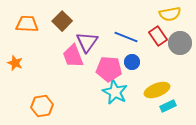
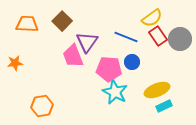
yellow semicircle: moved 18 px left, 4 px down; rotated 25 degrees counterclockwise
gray circle: moved 4 px up
orange star: rotated 28 degrees counterclockwise
cyan rectangle: moved 4 px left
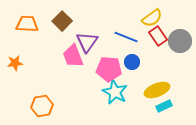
gray circle: moved 2 px down
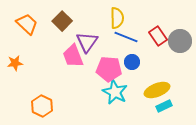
yellow semicircle: moved 35 px left; rotated 55 degrees counterclockwise
orange trapezoid: rotated 40 degrees clockwise
orange hexagon: rotated 25 degrees counterclockwise
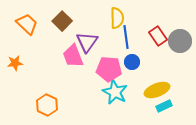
blue line: rotated 60 degrees clockwise
orange hexagon: moved 5 px right, 1 px up
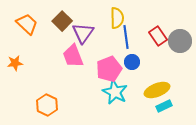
purple triangle: moved 4 px left, 9 px up
pink pentagon: rotated 25 degrees counterclockwise
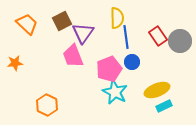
brown square: rotated 18 degrees clockwise
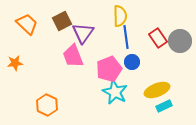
yellow semicircle: moved 3 px right, 2 px up
red rectangle: moved 2 px down
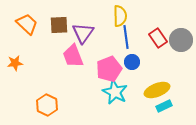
brown square: moved 3 px left, 4 px down; rotated 24 degrees clockwise
gray circle: moved 1 px right, 1 px up
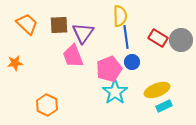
red rectangle: rotated 24 degrees counterclockwise
cyan star: rotated 10 degrees clockwise
